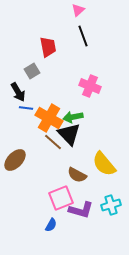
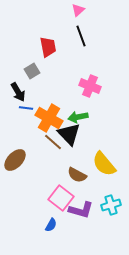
black line: moved 2 px left
green arrow: moved 5 px right
pink square: rotated 30 degrees counterclockwise
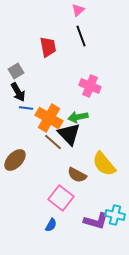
gray square: moved 16 px left
cyan cross: moved 4 px right, 10 px down; rotated 30 degrees clockwise
purple L-shape: moved 15 px right, 11 px down
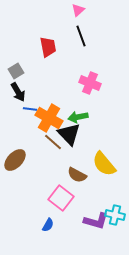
pink cross: moved 3 px up
blue line: moved 4 px right, 1 px down
blue semicircle: moved 3 px left
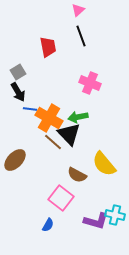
gray square: moved 2 px right, 1 px down
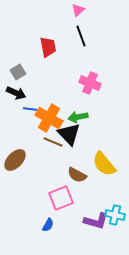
black arrow: moved 2 px left, 1 px down; rotated 36 degrees counterclockwise
brown line: rotated 18 degrees counterclockwise
pink square: rotated 30 degrees clockwise
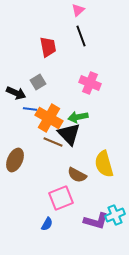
gray square: moved 20 px right, 10 px down
brown ellipse: rotated 20 degrees counterclockwise
yellow semicircle: rotated 24 degrees clockwise
cyan cross: rotated 36 degrees counterclockwise
blue semicircle: moved 1 px left, 1 px up
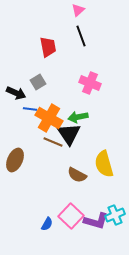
black triangle: rotated 10 degrees clockwise
pink square: moved 10 px right, 18 px down; rotated 25 degrees counterclockwise
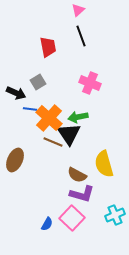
orange cross: rotated 12 degrees clockwise
pink square: moved 1 px right, 2 px down
purple L-shape: moved 14 px left, 27 px up
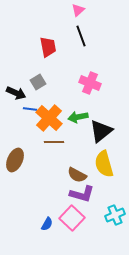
black triangle: moved 32 px right, 3 px up; rotated 25 degrees clockwise
brown line: moved 1 px right; rotated 24 degrees counterclockwise
